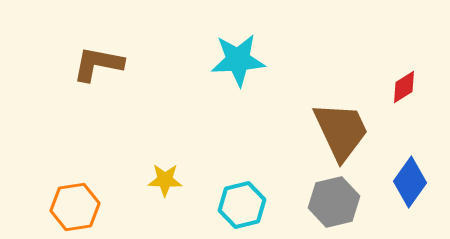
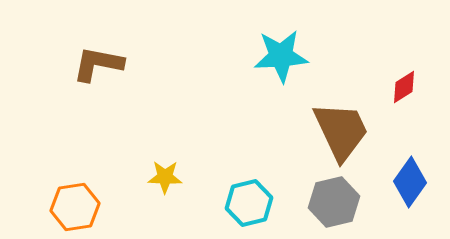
cyan star: moved 43 px right, 4 px up
yellow star: moved 3 px up
cyan hexagon: moved 7 px right, 2 px up
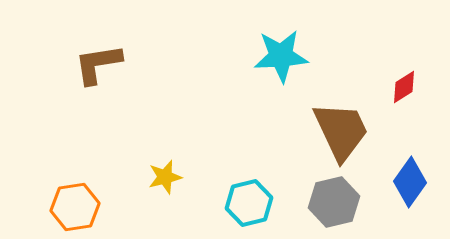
brown L-shape: rotated 20 degrees counterclockwise
yellow star: rotated 16 degrees counterclockwise
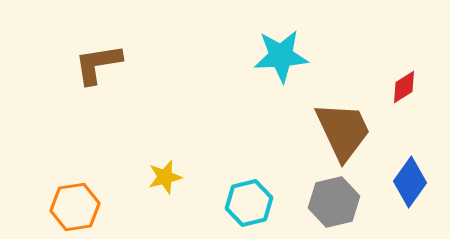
brown trapezoid: moved 2 px right
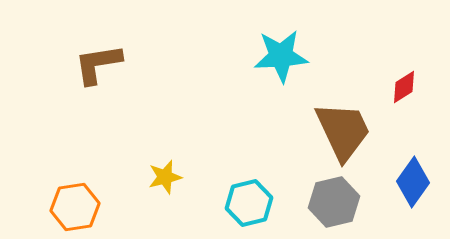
blue diamond: moved 3 px right
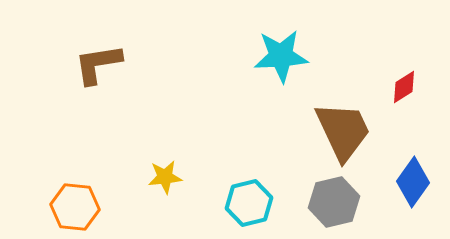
yellow star: rotated 8 degrees clockwise
orange hexagon: rotated 15 degrees clockwise
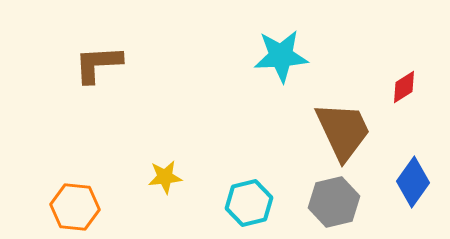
brown L-shape: rotated 6 degrees clockwise
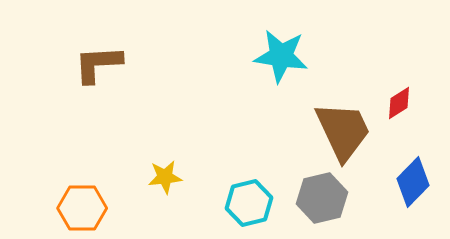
cyan star: rotated 12 degrees clockwise
red diamond: moved 5 px left, 16 px down
blue diamond: rotated 9 degrees clockwise
gray hexagon: moved 12 px left, 4 px up
orange hexagon: moved 7 px right, 1 px down; rotated 6 degrees counterclockwise
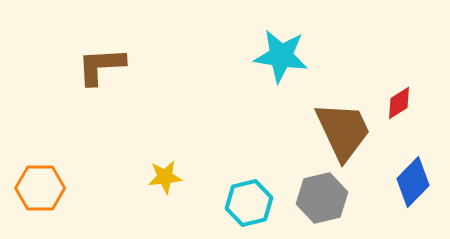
brown L-shape: moved 3 px right, 2 px down
orange hexagon: moved 42 px left, 20 px up
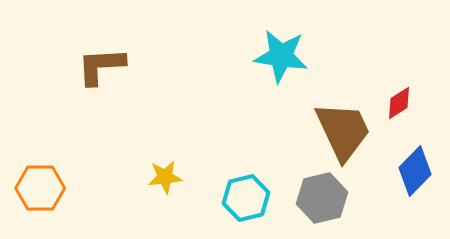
blue diamond: moved 2 px right, 11 px up
cyan hexagon: moved 3 px left, 5 px up
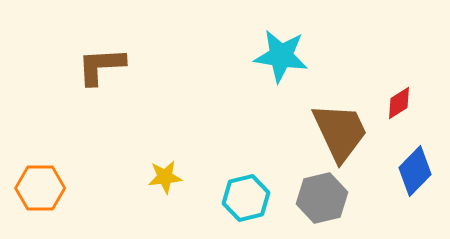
brown trapezoid: moved 3 px left, 1 px down
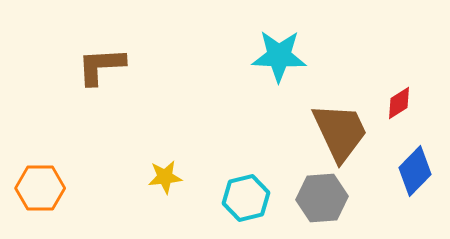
cyan star: moved 2 px left; rotated 6 degrees counterclockwise
gray hexagon: rotated 9 degrees clockwise
